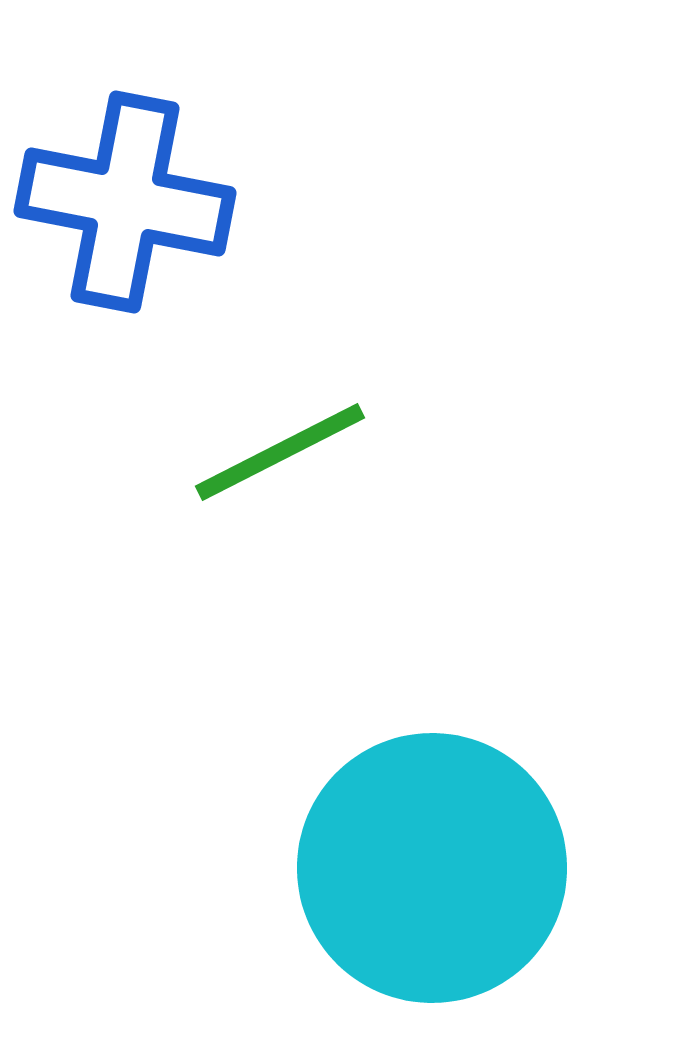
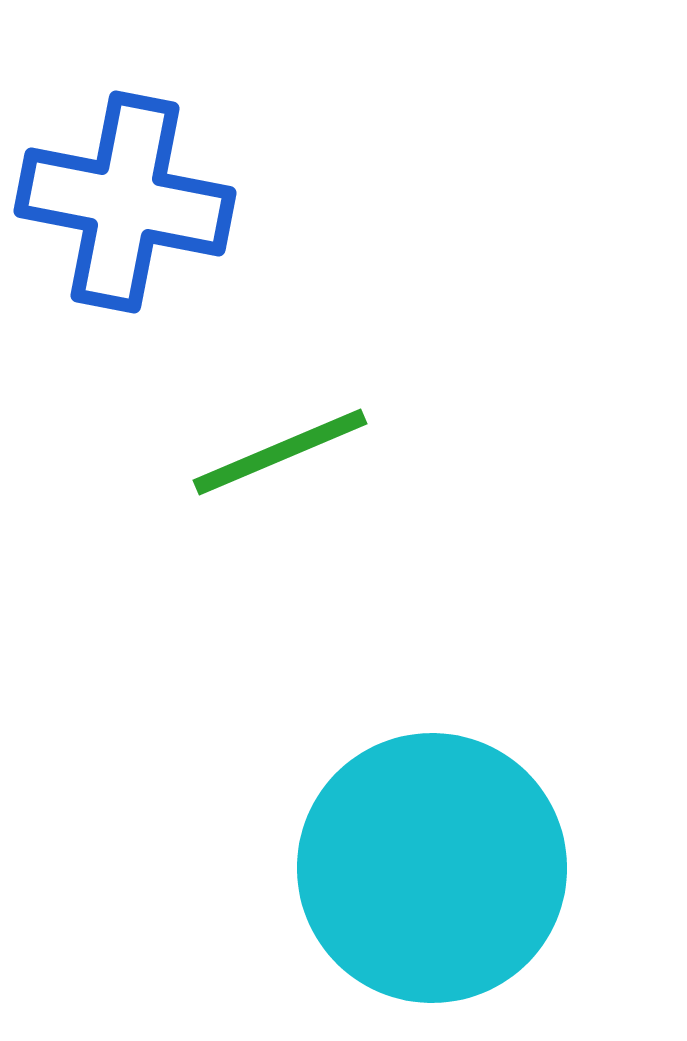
green line: rotated 4 degrees clockwise
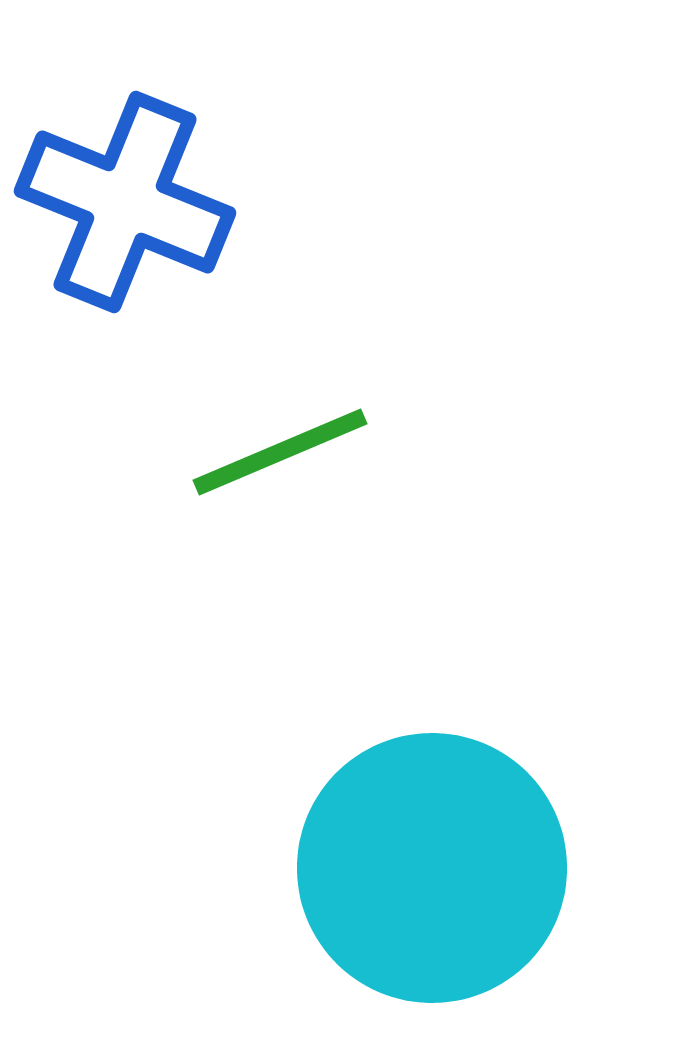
blue cross: rotated 11 degrees clockwise
